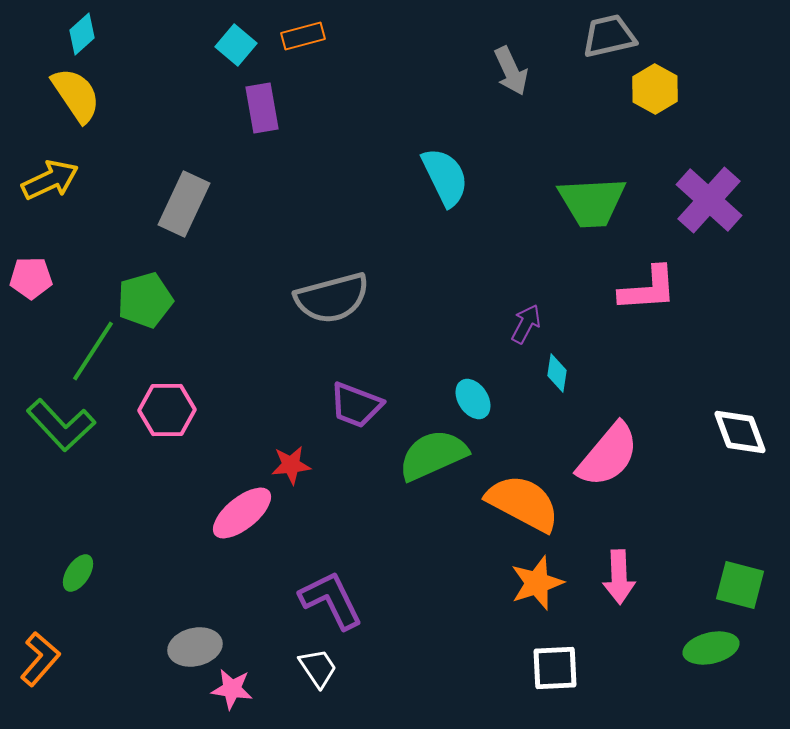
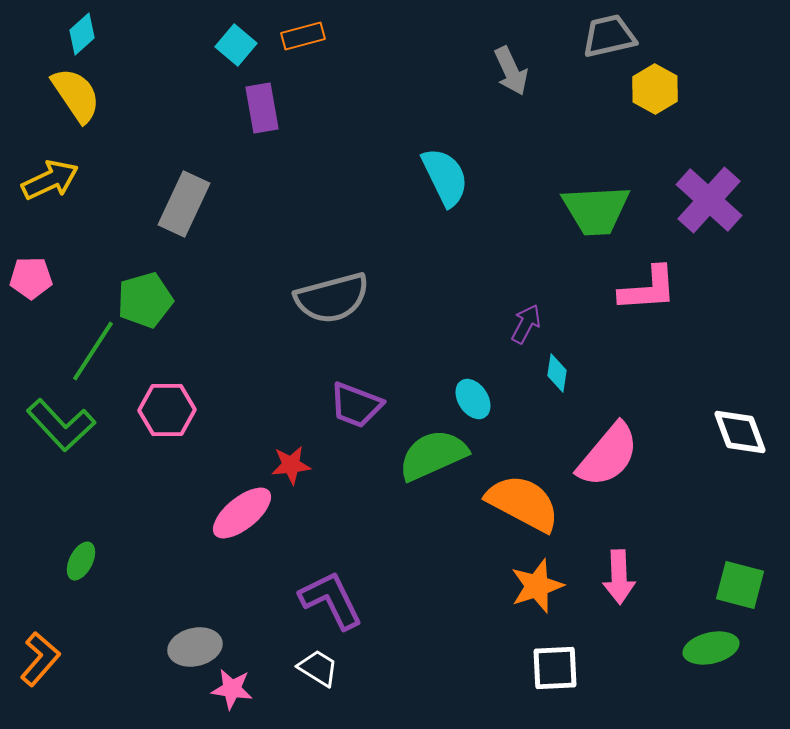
green trapezoid at (592, 202): moved 4 px right, 8 px down
green ellipse at (78, 573): moved 3 px right, 12 px up; rotated 6 degrees counterclockwise
orange star at (537, 583): moved 3 px down
white trapezoid at (318, 668): rotated 24 degrees counterclockwise
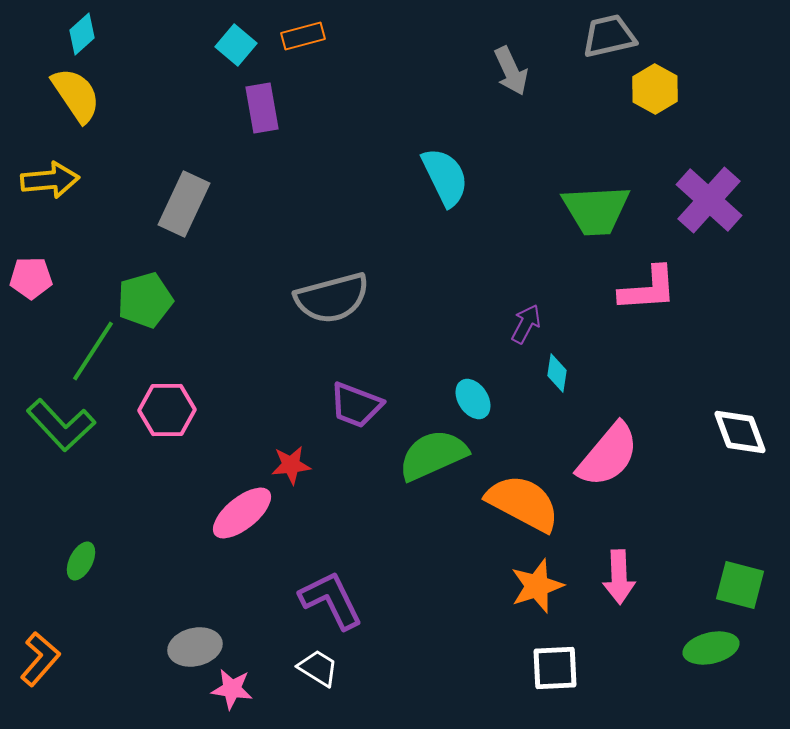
yellow arrow at (50, 180): rotated 20 degrees clockwise
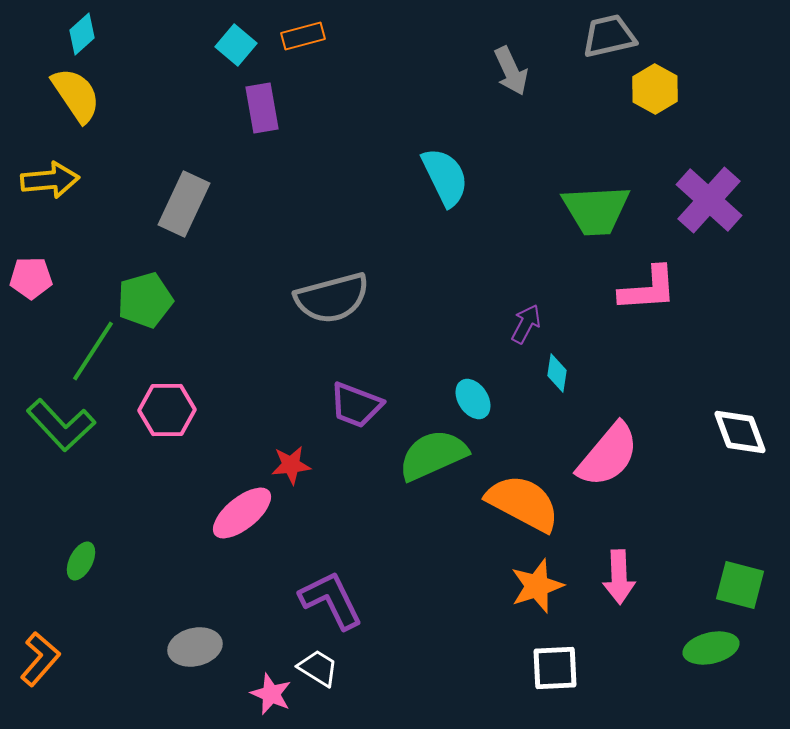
pink star at (232, 689): moved 39 px right, 5 px down; rotated 15 degrees clockwise
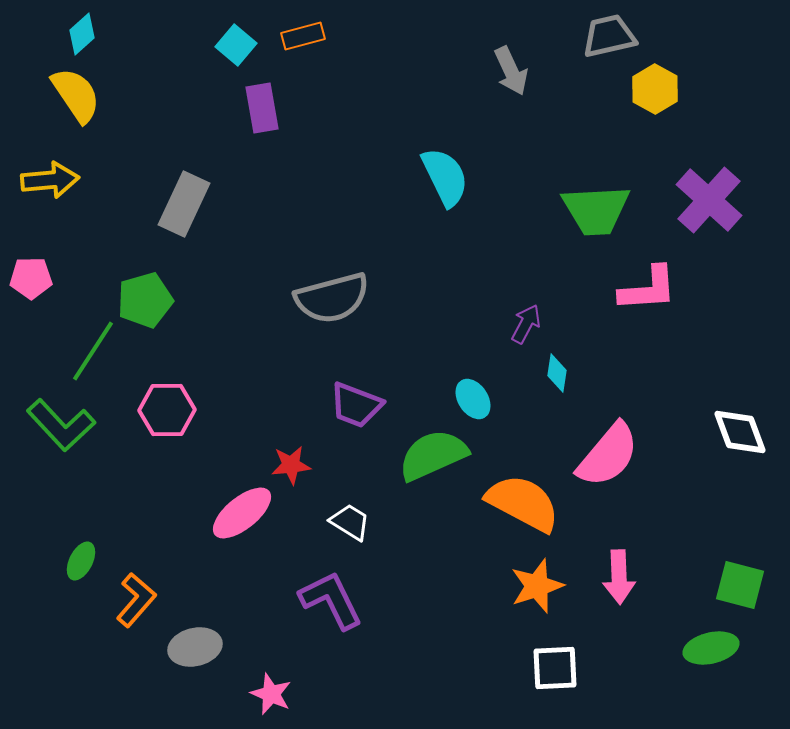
orange L-shape at (40, 659): moved 96 px right, 59 px up
white trapezoid at (318, 668): moved 32 px right, 146 px up
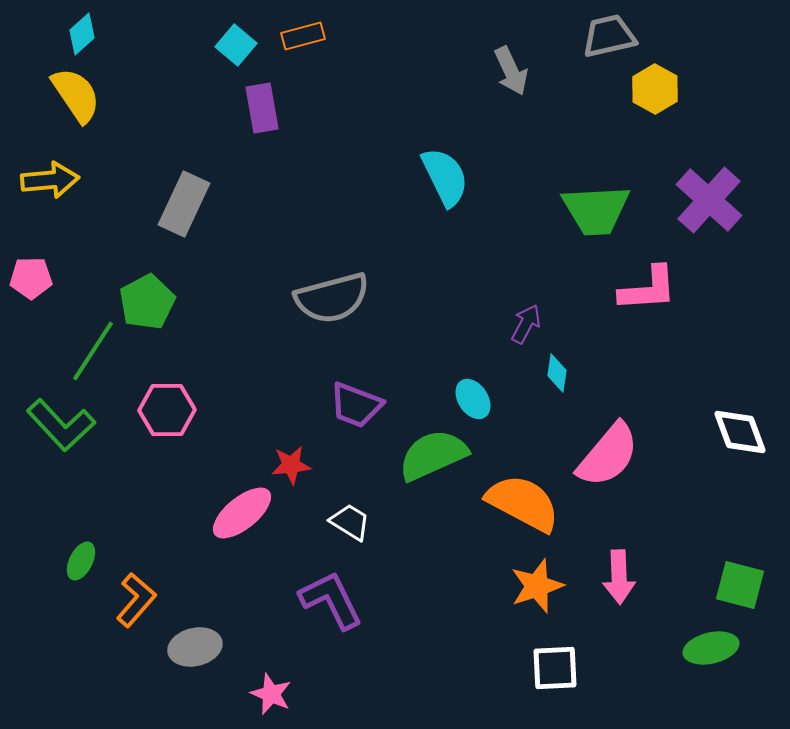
green pentagon at (145, 300): moved 2 px right, 2 px down; rotated 12 degrees counterclockwise
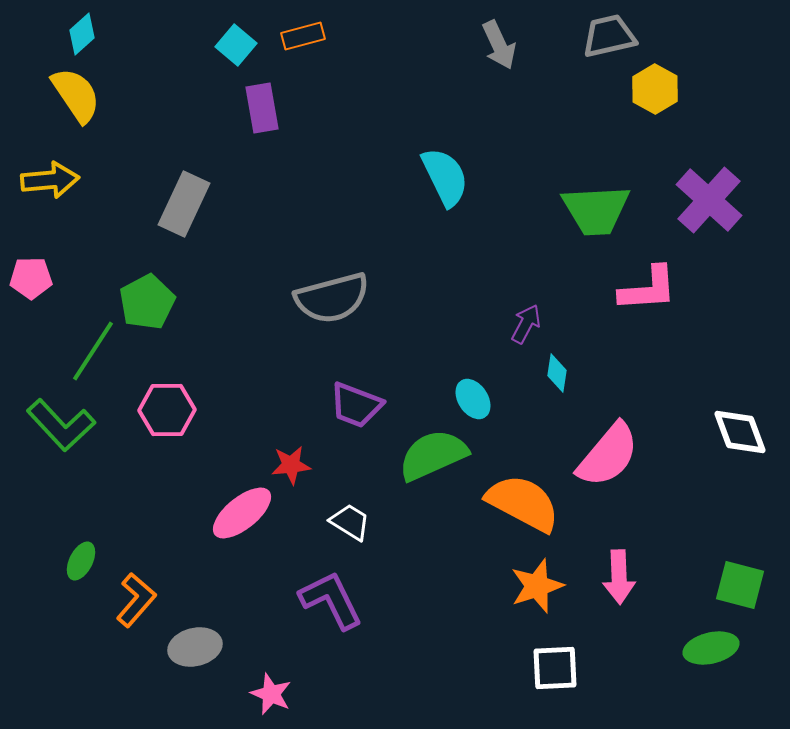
gray arrow at (511, 71): moved 12 px left, 26 px up
